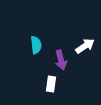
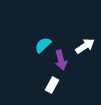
cyan semicircle: moved 7 px right; rotated 126 degrees counterclockwise
white rectangle: moved 1 px right, 1 px down; rotated 21 degrees clockwise
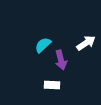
white arrow: moved 1 px right, 3 px up
white rectangle: rotated 63 degrees clockwise
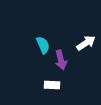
cyan semicircle: rotated 108 degrees clockwise
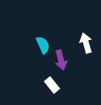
white arrow: rotated 72 degrees counterclockwise
white rectangle: rotated 49 degrees clockwise
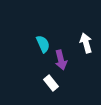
cyan semicircle: moved 1 px up
white rectangle: moved 1 px left, 2 px up
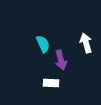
white rectangle: rotated 49 degrees counterclockwise
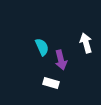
cyan semicircle: moved 1 px left, 3 px down
white rectangle: rotated 14 degrees clockwise
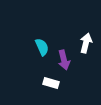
white arrow: rotated 30 degrees clockwise
purple arrow: moved 3 px right
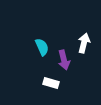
white arrow: moved 2 px left
